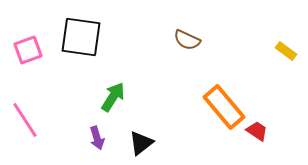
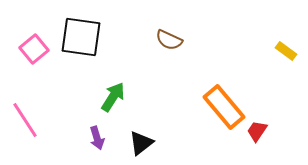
brown semicircle: moved 18 px left
pink square: moved 6 px right, 1 px up; rotated 20 degrees counterclockwise
red trapezoid: rotated 90 degrees counterclockwise
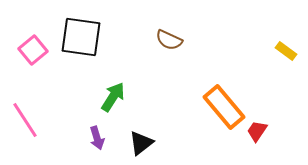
pink square: moved 1 px left, 1 px down
